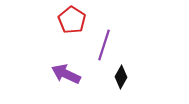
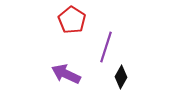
purple line: moved 2 px right, 2 px down
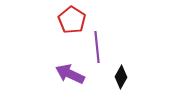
purple line: moved 9 px left; rotated 24 degrees counterclockwise
purple arrow: moved 4 px right
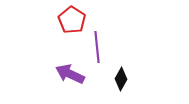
black diamond: moved 2 px down
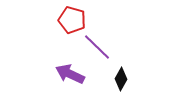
red pentagon: rotated 16 degrees counterclockwise
purple line: rotated 40 degrees counterclockwise
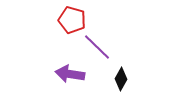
purple arrow: rotated 16 degrees counterclockwise
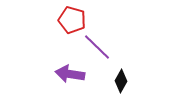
black diamond: moved 2 px down
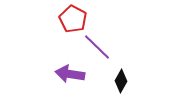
red pentagon: moved 1 px right, 1 px up; rotated 12 degrees clockwise
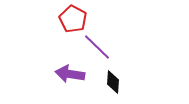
black diamond: moved 8 px left, 1 px down; rotated 25 degrees counterclockwise
